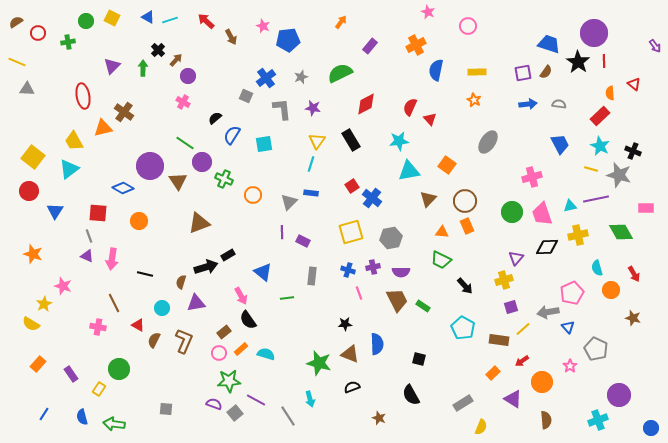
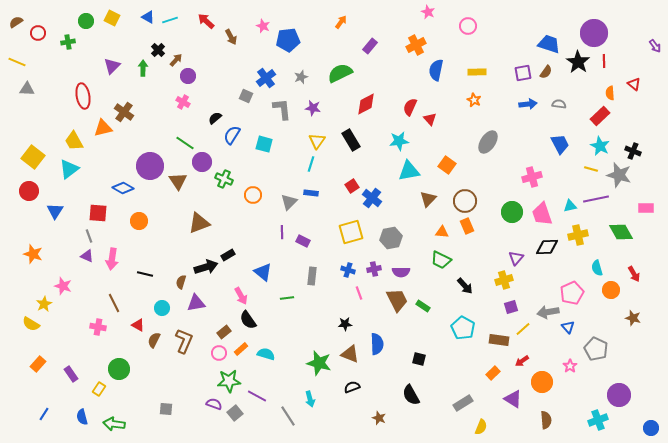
cyan square at (264, 144): rotated 24 degrees clockwise
purple cross at (373, 267): moved 1 px right, 2 px down
purple line at (256, 400): moved 1 px right, 4 px up
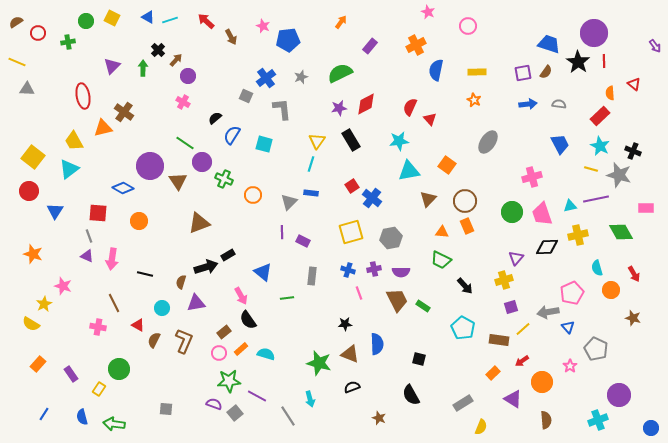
purple star at (313, 108): moved 26 px right; rotated 21 degrees counterclockwise
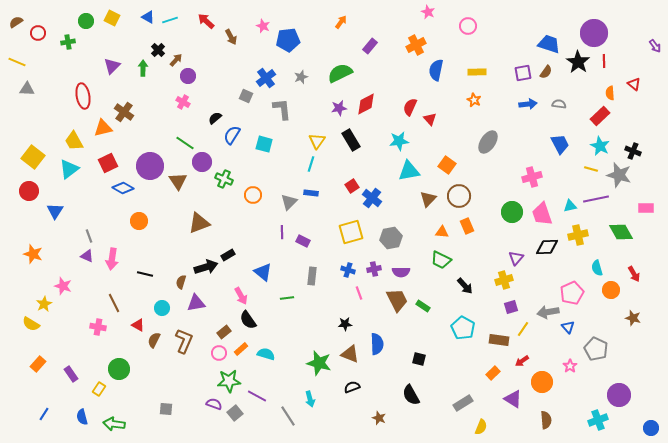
brown circle at (465, 201): moved 6 px left, 5 px up
red square at (98, 213): moved 10 px right, 50 px up; rotated 30 degrees counterclockwise
yellow line at (523, 329): rotated 14 degrees counterclockwise
